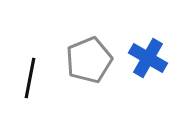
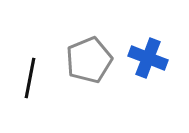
blue cross: rotated 9 degrees counterclockwise
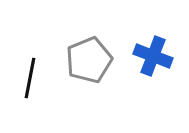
blue cross: moved 5 px right, 2 px up
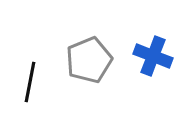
black line: moved 4 px down
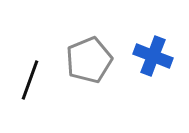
black line: moved 2 px up; rotated 9 degrees clockwise
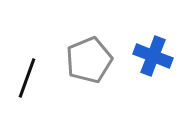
black line: moved 3 px left, 2 px up
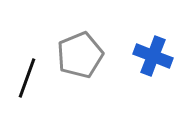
gray pentagon: moved 9 px left, 5 px up
